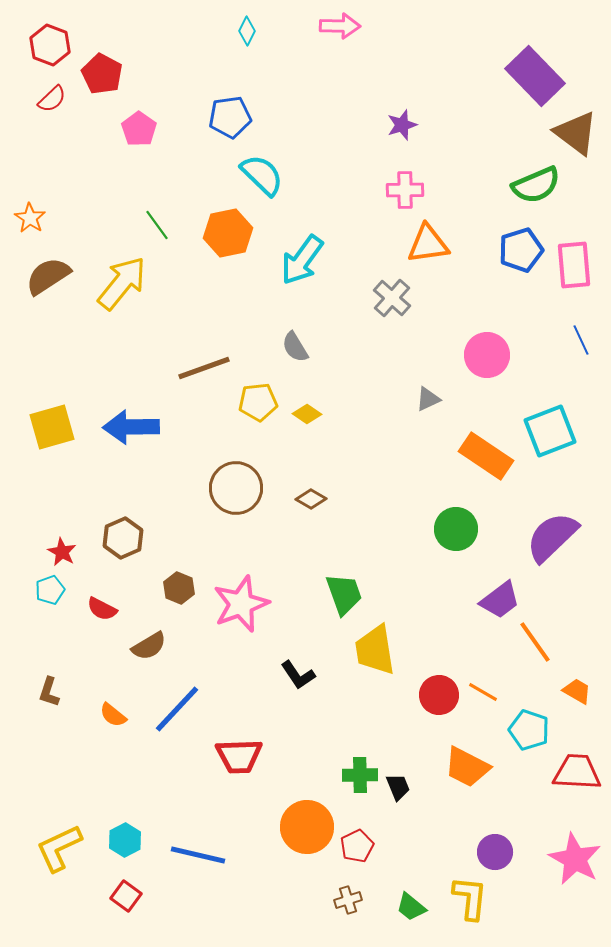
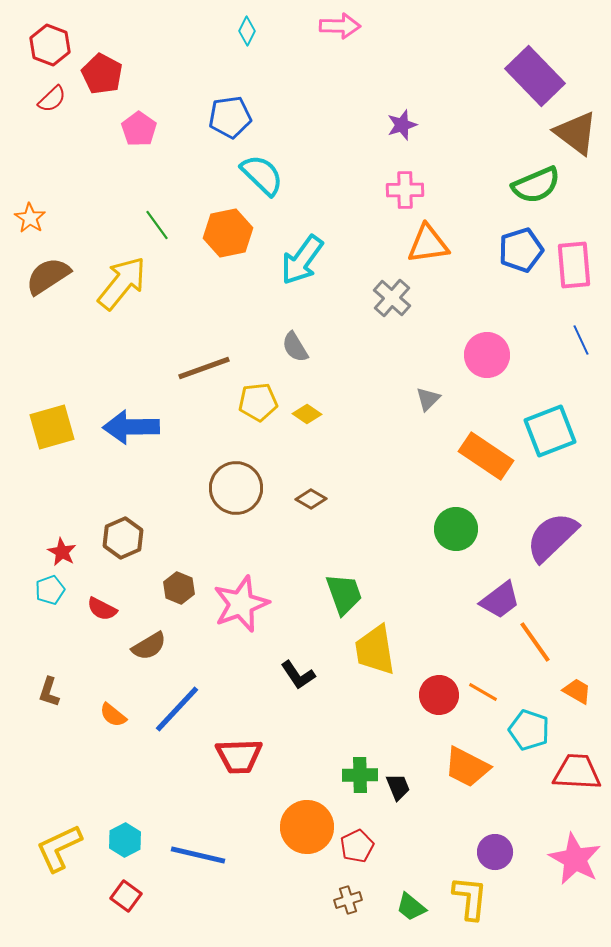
gray triangle at (428, 399): rotated 20 degrees counterclockwise
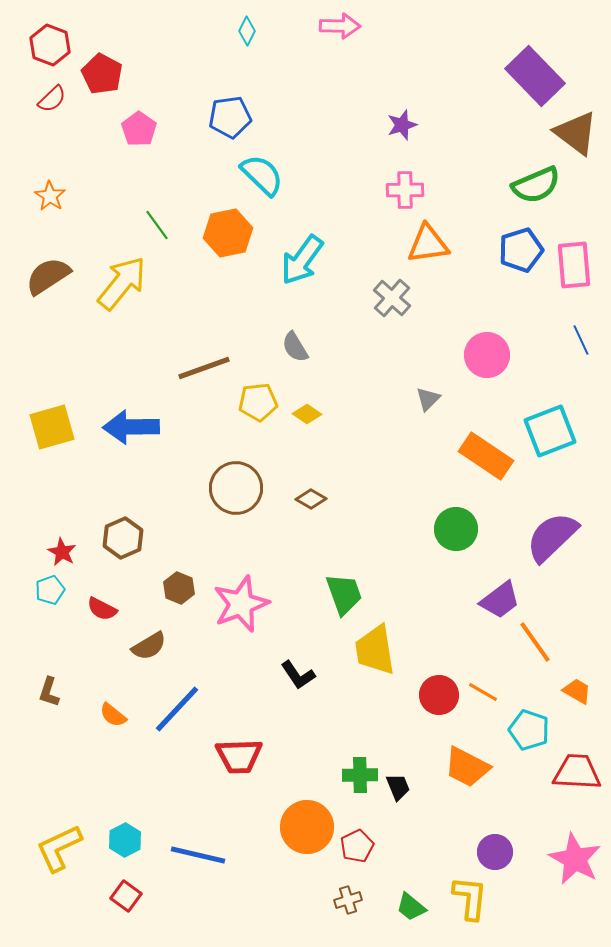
orange star at (30, 218): moved 20 px right, 22 px up
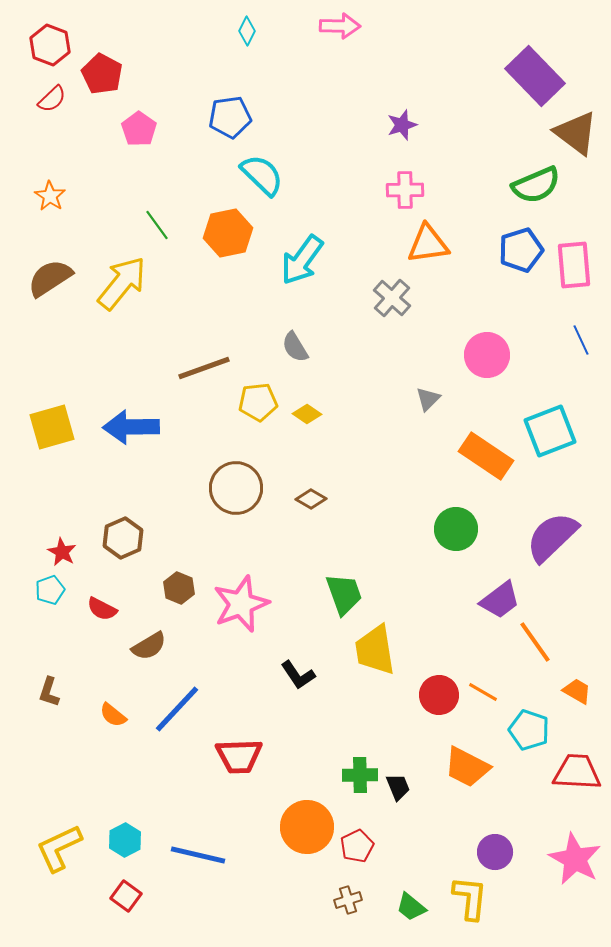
brown semicircle at (48, 276): moved 2 px right, 2 px down
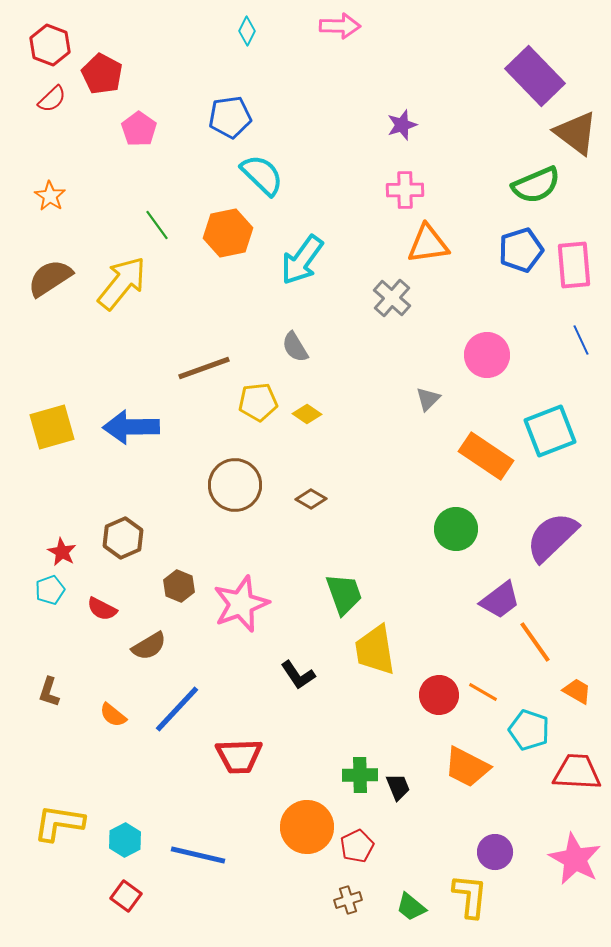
brown circle at (236, 488): moved 1 px left, 3 px up
brown hexagon at (179, 588): moved 2 px up
yellow L-shape at (59, 848): moved 25 px up; rotated 34 degrees clockwise
yellow L-shape at (470, 898): moved 2 px up
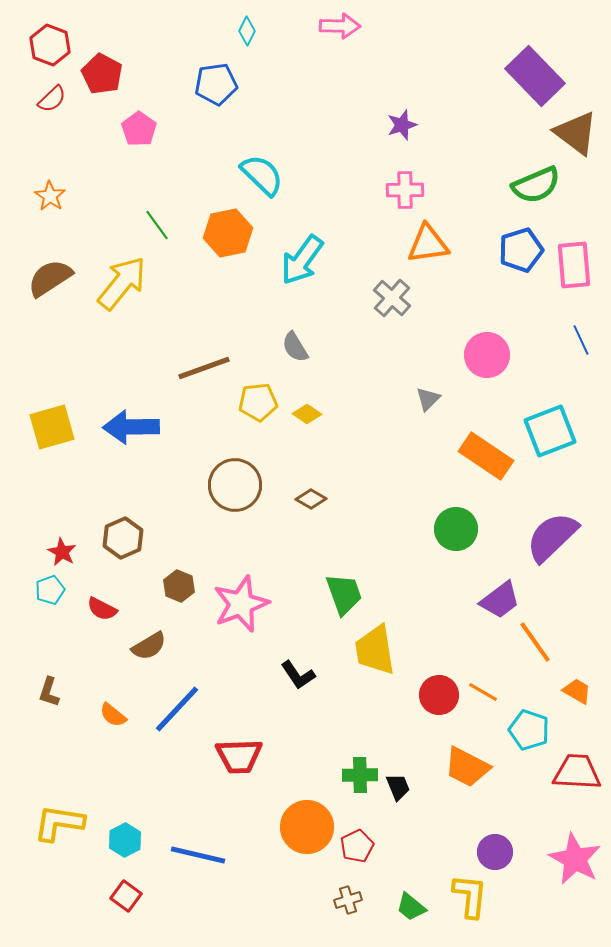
blue pentagon at (230, 117): moved 14 px left, 33 px up
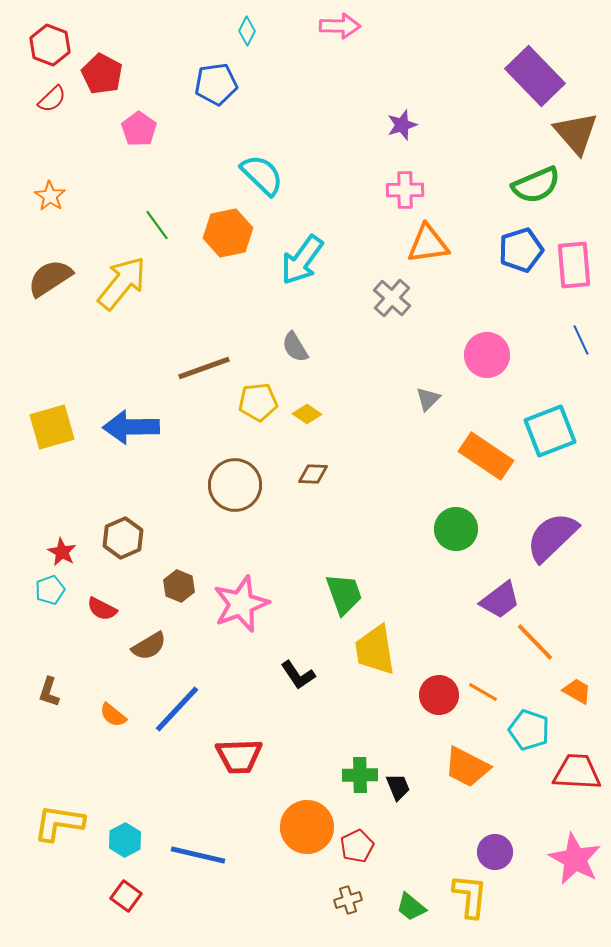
brown triangle at (576, 133): rotated 12 degrees clockwise
brown diamond at (311, 499): moved 2 px right, 25 px up; rotated 28 degrees counterclockwise
orange line at (535, 642): rotated 9 degrees counterclockwise
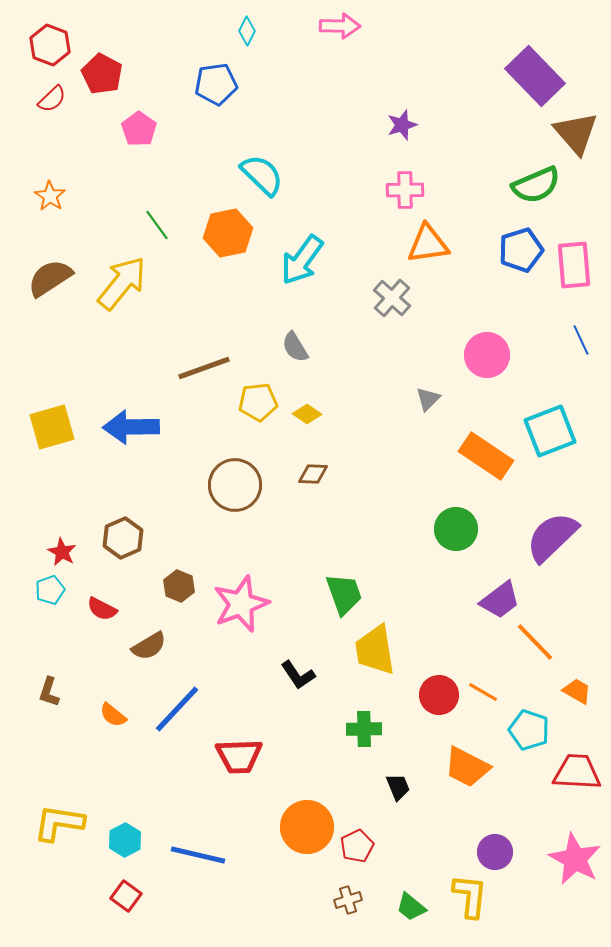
green cross at (360, 775): moved 4 px right, 46 px up
